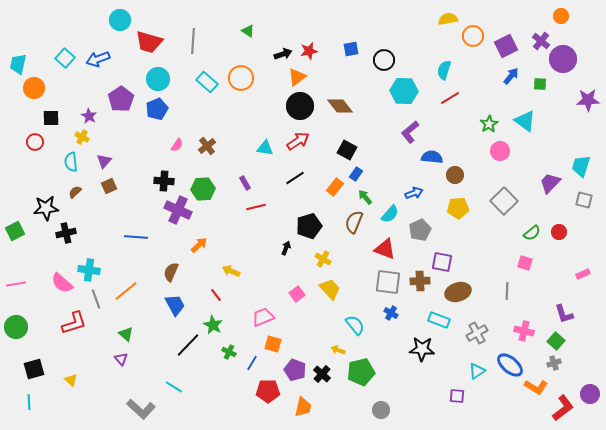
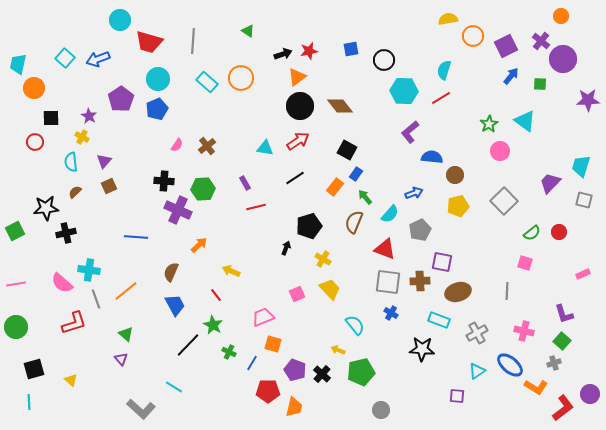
red line at (450, 98): moved 9 px left
yellow pentagon at (458, 208): moved 2 px up; rotated 10 degrees counterclockwise
pink square at (297, 294): rotated 14 degrees clockwise
green square at (556, 341): moved 6 px right
orange trapezoid at (303, 407): moved 9 px left
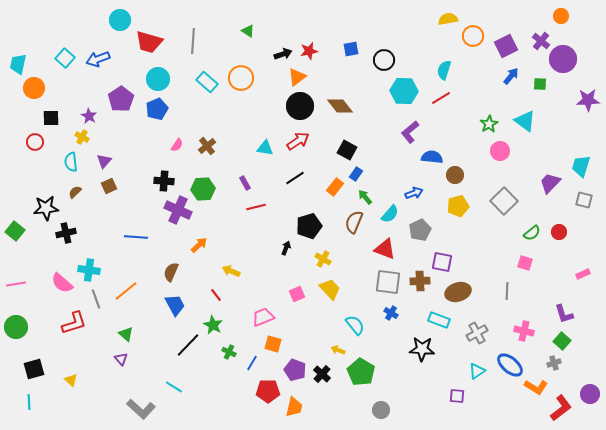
green square at (15, 231): rotated 24 degrees counterclockwise
green pentagon at (361, 372): rotated 28 degrees counterclockwise
red L-shape at (563, 408): moved 2 px left
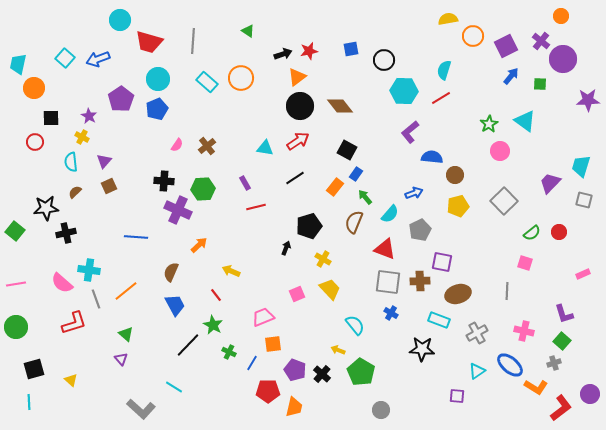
brown ellipse at (458, 292): moved 2 px down
orange square at (273, 344): rotated 24 degrees counterclockwise
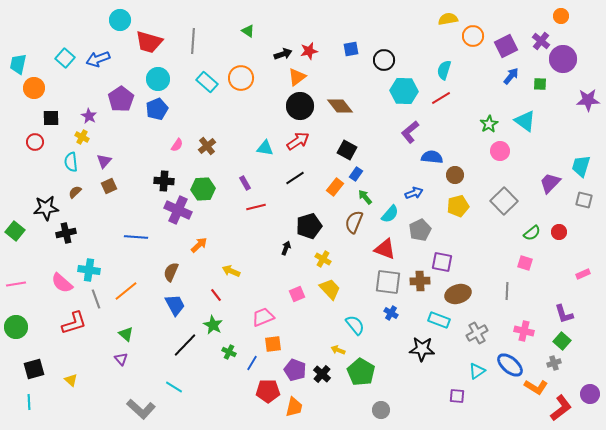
black line at (188, 345): moved 3 px left
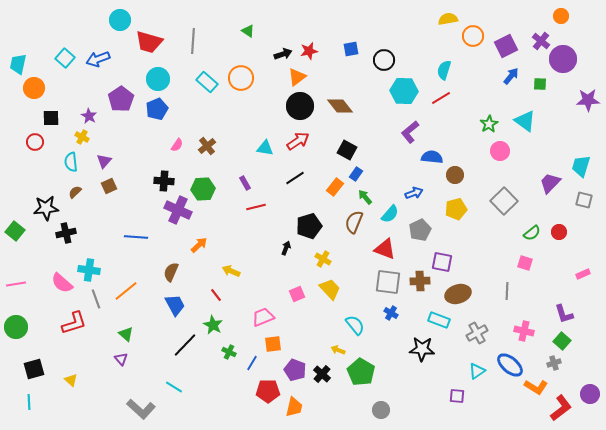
yellow pentagon at (458, 206): moved 2 px left, 3 px down
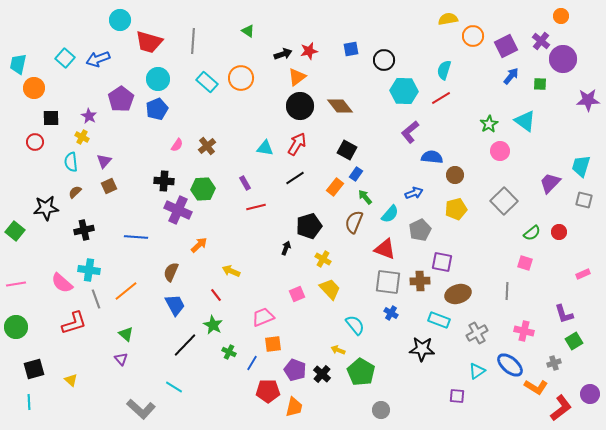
red arrow at (298, 141): moved 1 px left, 3 px down; rotated 25 degrees counterclockwise
black cross at (66, 233): moved 18 px right, 3 px up
green square at (562, 341): moved 12 px right; rotated 18 degrees clockwise
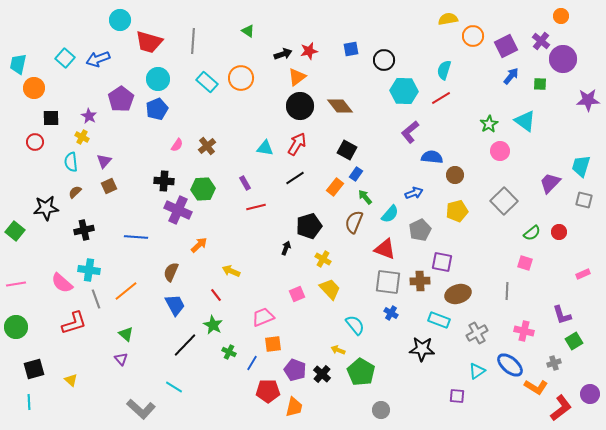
yellow pentagon at (456, 209): moved 1 px right, 2 px down
purple L-shape at (564, 314): moved 2 px left, 1 px down
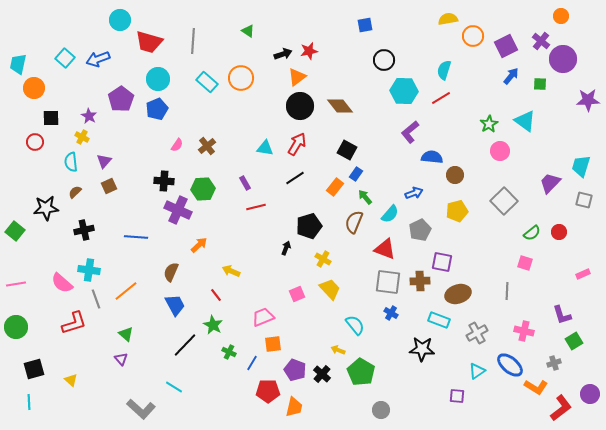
blue square at (351, 49): moved 14 px right, 24 px up
